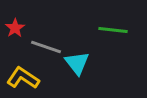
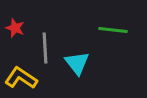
red star: rotated 18 degrees counterclockwise
gray line: moved 1 px left, 1 px down; rotated 68 degrees clockwise
yellow L-shape: moved 2 px left
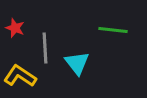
yellow L-shape: moved 1 px left, 2 px up
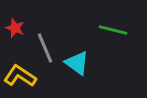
green line: rotated 8 degrees clockwise
gray line: rotated 20 degrees counterclockwise
cyan triangle: rotated 16 degrees counterclockwise
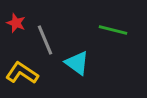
red star: moved 1 px right, 5 px up
gray line: moved 8 px up
yellow L-shape: moved 2 px right, 3 px up
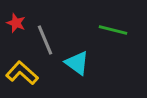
yellow L-shape: rotated 8 degrees clockwise
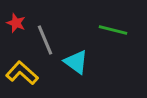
cyan triangle: moved 1 px left, 1 px up
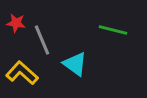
red star: rotated 12 degrees counterclockwise
gray line: moved 3 px left
cyan triangle: moved 1 px left, 2 px down
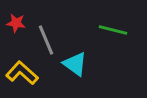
gray line: moved 4 px right
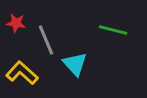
cyan triangle: rotated 12 degrees clockwise
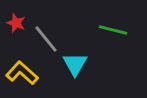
red star: rotated 12 degrees clockwise
gray line: moved 1 px up; rotated 16 degrees counterclockwise
cyan triangle: rotated 12 degrees clockwise
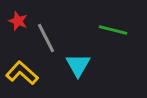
red star: moved 2 px right, 2 px up
gray line: moved 1 px up; rotated 12 degrees clockwise
cyan triangle: moved 3 px right, 1 px down
